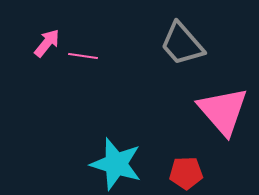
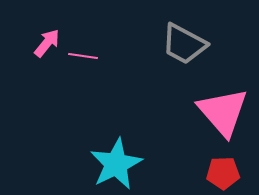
gray trapezoid: moved 2 px right; rotated 21 degrees counterclockwise
pink triangle: moved 1 px down
cyan star: rotated 28 degrees clockwise
red pentagon: moved 37 px right
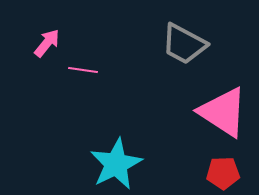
pink line: moved 14 px down
pink triangle: rotated 16 degrees counterclockwise
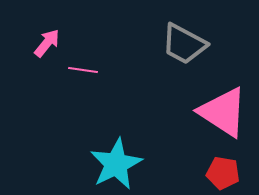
red pentagon: rotated 12 degrees clockwise
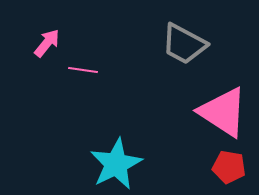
red pentagon: moved 6 px right, 6 px up
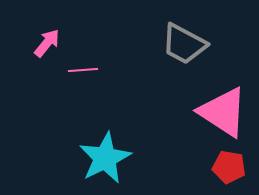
pink line: rotated 12 degrees counterclockwise
cyan star: moved 11 px left, 6 px up
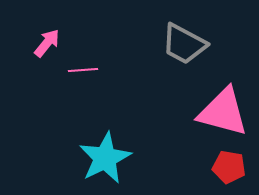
pink triangle: rotated 18 degrees counterclockwise
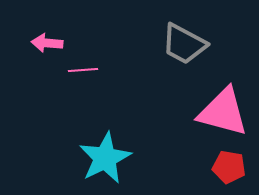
pink arrow: rotated 124 degrees counterclockwise
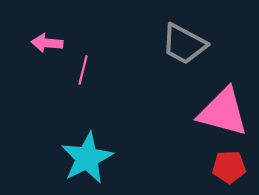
pink line: rotated 72 degrees counterclockwise
cyan star: moved 18 px left
red pentagon: rotated 12 degrees counterclockwise
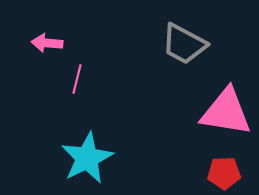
pink line: moved 6 px left, 9 px down
pink triangle: moved 3 px right; rotated 6 degrees counterclockwise
red pentagon: moved 5 px left, 6 px down
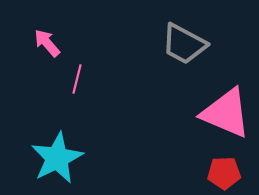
pink arrow: rotated 44 degrees clockwise
pink triangle: moved 1 px down; rotated 14 degrees clockwise
cyan star: moved 30 px left
